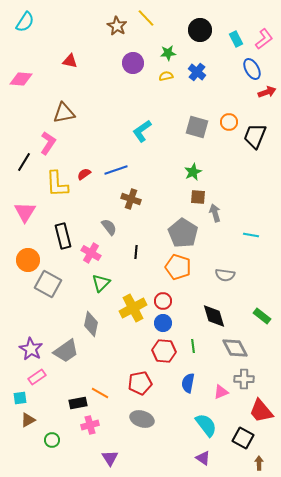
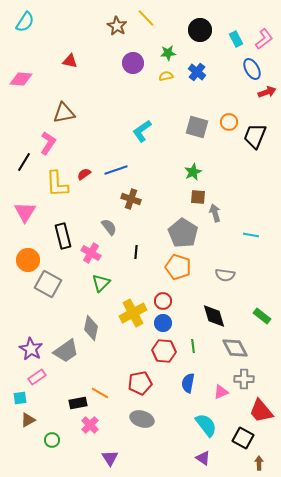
yellow cross at (133, 308): moved 5 px down
gray diamond at (91, 324): moved 4 px down
pink cross at (90, 425): rotated 30 degrees counterclockwise
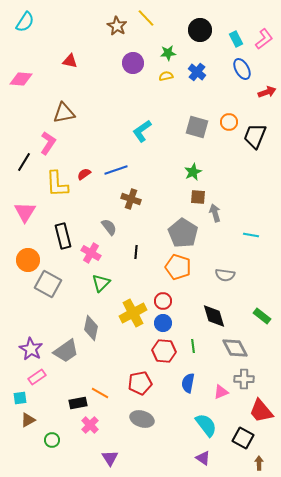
blue ellipse at (252, 69): moved 10 px left
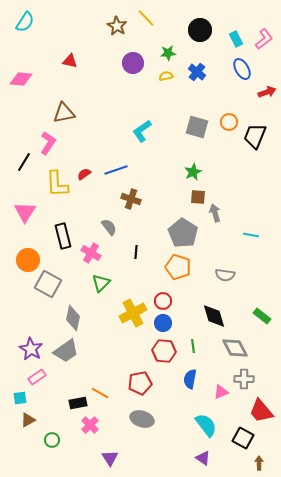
gray diamond at (91, 328): moved 18 px left, 10 px up
blue semicircle at (188, 383): moved 2 px right, 4 px up
